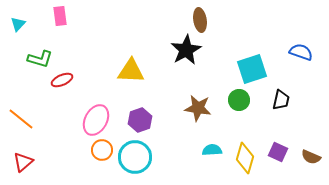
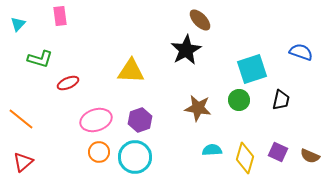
brown ellipse: rotated 35 degrees counterclockwise
red ellipse: moved 6 px right, 3 px down
pink ellipse: rotated 44 degrees clockwise
orange circle: moved 3 px left, 2 px down
brown semicircle: moved 1 px left, 1 px up
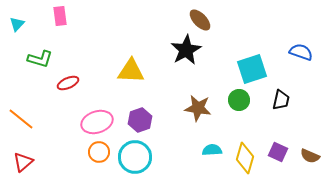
cyan triangle: moved 1 px left
pink ellipse: moved 1 px right, 2 px down
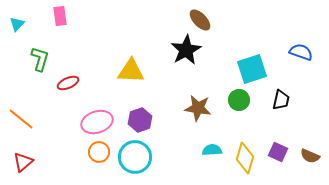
green L-shape: rotated 90 degrees counterclockwise
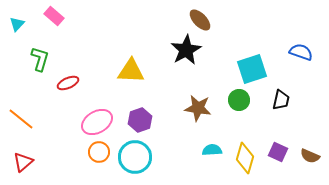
pink rectangle: moved 6 px left; rotated 42 degrees counterclockwise
pink ellipse: rotated 12 degrees counterclockwise
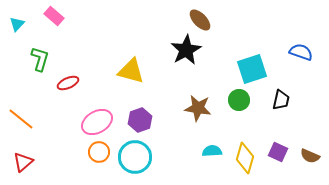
yellow triangle: rotated 12 degrees clockwise
cyan semicircle: moved 1 px down
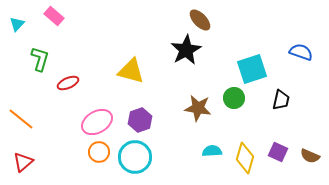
green circle: moved 5 px left, 2 px up
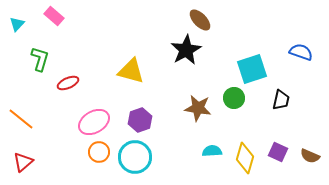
pink ellipse: moved 3 px left
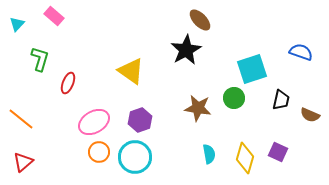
yellow triangle: rotated 20 degrees clockwise
red ellipse: rotated 45 degrees counterclockwise
cyan semicircle: moved 3 px left, 3 px down; rotated 84 degrees clockwise
brown semicircle: moved 41 px up
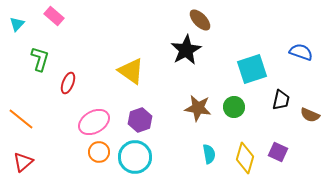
green circle: moved 9 px down
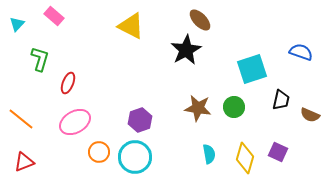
yellow triangle: moved 45 px up; rotated 8 degrees counterclockwise
pink ellipse: moved 19 px left
red triangle: moved 1 px right; rotated 20 degrees clockwise
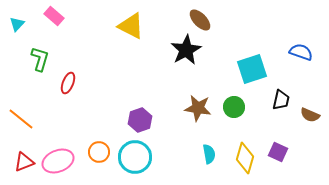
pink ellipse: moved 17 px left, 39 px down; rotated 8 degrees clockwise
